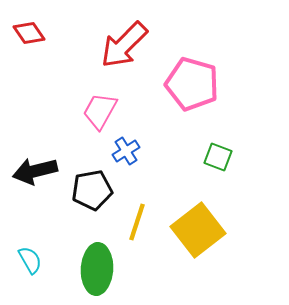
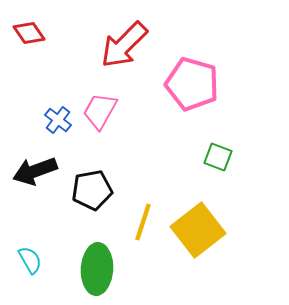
blue cross: moved 68 px left, 31 px up; rotated 20 degrees counterclockwise
black arrow: rotated 6 degrees counterclockwise
yellow line: moved 6 px right
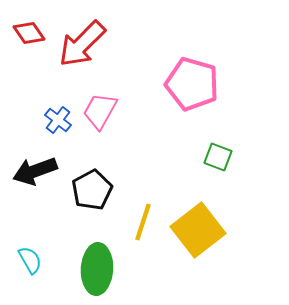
red arrow: moved 42 px left, 1 px up
black pentagon: rotated 18 degrees counterclockwise
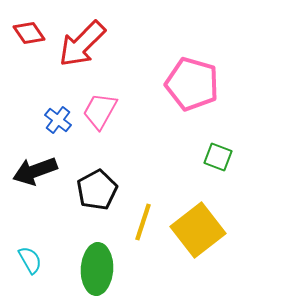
black pentagon: moved 5 px right
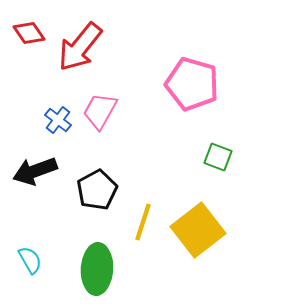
red arrow: moved 2 px left, 3 px down; rotated 6 degrees counterclockwise
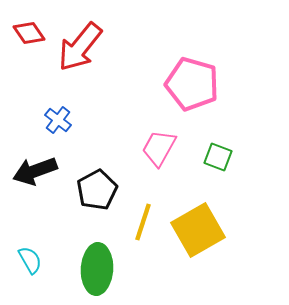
pink trapezoid: moved 59 px right, 37 px down
yellow square: rotated 8 degrees clockwise
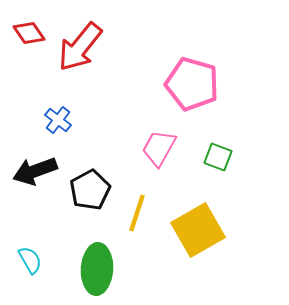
black pentagon: moved 7 px left
yellow line: moved 6 px left, 9 px up
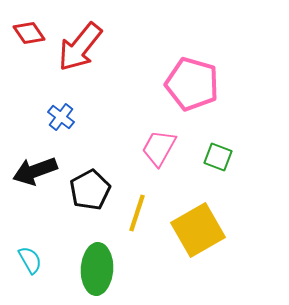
blue cross: moved 3 px right, 3 px up
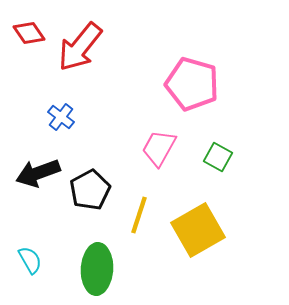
green square: rotated 8 degrees clockwise
black arrow: moved 3 px right, 2 px down
yellow line: moved 2 px right, 2 px down
